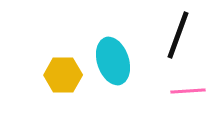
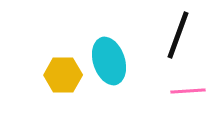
cyan ellipse: moved 4 px left
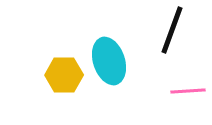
black line: moved 6 px left, 5 px up
yellow hexagon: moved 1 px right
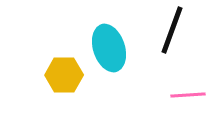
cyan ellipse: moved 13 px up
pink line: moved 4 px down
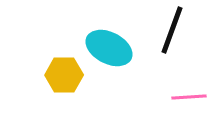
cyan ellipse: rotated 45 degrees counterclockwise
pink line: moved 1 px right, 2 px down
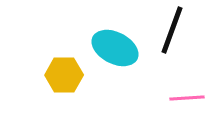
cyan ellipse: moved 6 px right
pink line: moved 2 px left, 1 px down
